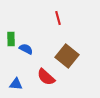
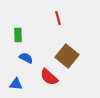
green rectangle: moved 7 px right, 4 px up
blue semicircle: moved 9 px down
red semicircle: moved 3 px right
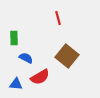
green rectangle: moved 4 px left, 3 px down
red semicircle: moved 9 px left; rotated 72 degrees counterclockwise
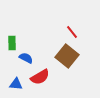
red line: moved 14 px right, 14 px down; rotated 24 degrees counterclockwise
green rectangle: moved 2 px left, 5 px down
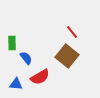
blue semicircle: rotated 24 degrees clockwise
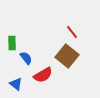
red semicircle: moved 3 px right, 2 px up
blue triangle: rotated 32 degrees clockwise
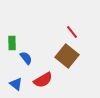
red semicircle: moved 5 px down
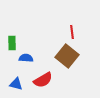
red line: rotated 32 degrees clockwise
blue semicircle: rotated 48 degrees counterclockwise
blue triangle: rotated 24 degrees counterclockwise
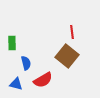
blue semicircle: moved 5 px down; rotated 72 degrees clockwise
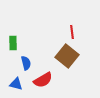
green rectangle: moved 1 px right
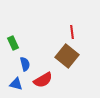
green rectangle: rotated 24 degrees counterclockwise
blue semicircle: moved 1 px left, 1 px down
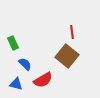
blue semicircle: rotated 32 degrees counterclockwise
